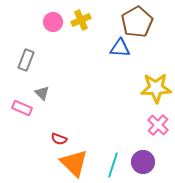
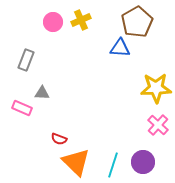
gray triangle: rotated 42 degrees counterclockwise
orange triangle: moved 2 px right, 1 px up
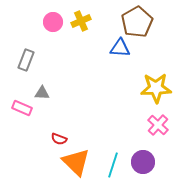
yellow cross: moved 1 px down
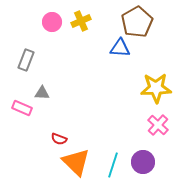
pink circle: moved 1 px left
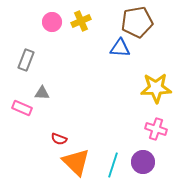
brown pentagon: rotated 20 degrees clockwise
pink cross: moved 2 px left, 4 px down; rotated 25 degrees counterclockwise
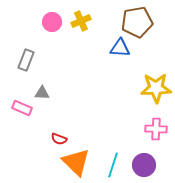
pink cross: rotated 15 degrees counterclockwise
purple circle: moved 1 px right, 3 px down
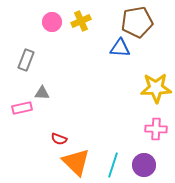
pink rectangle: rotated 36 degrees counterclockwise
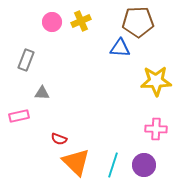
brown pentagon: moved 1 px right; rotated 8 degrees clockwise
yellow star: moved 7 px up
pink rectangle: moved 3 px left, 8 px down
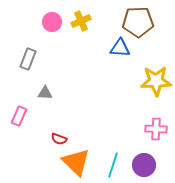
gray rectangle: moved 2 px right, 1 px up
gray triangle: moved 3 px right
pink rectangle: rotated 54 degrees counterclockwise
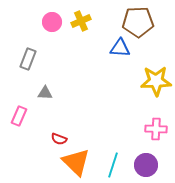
purple circle: moved 2 px right
